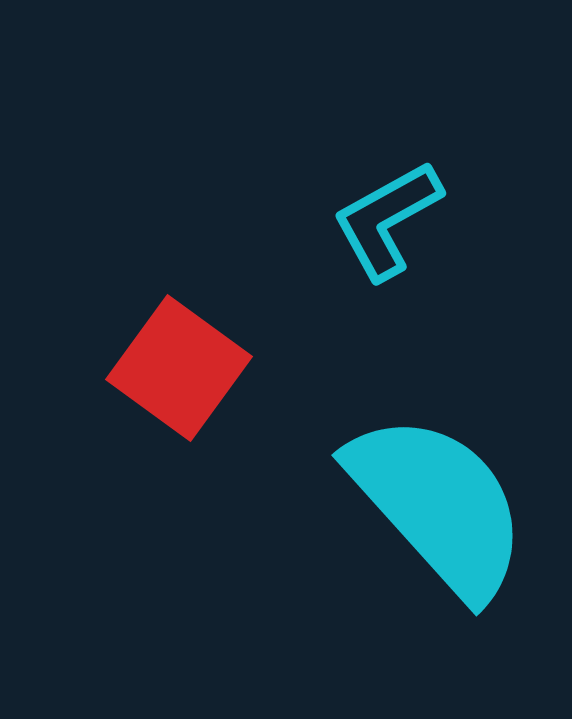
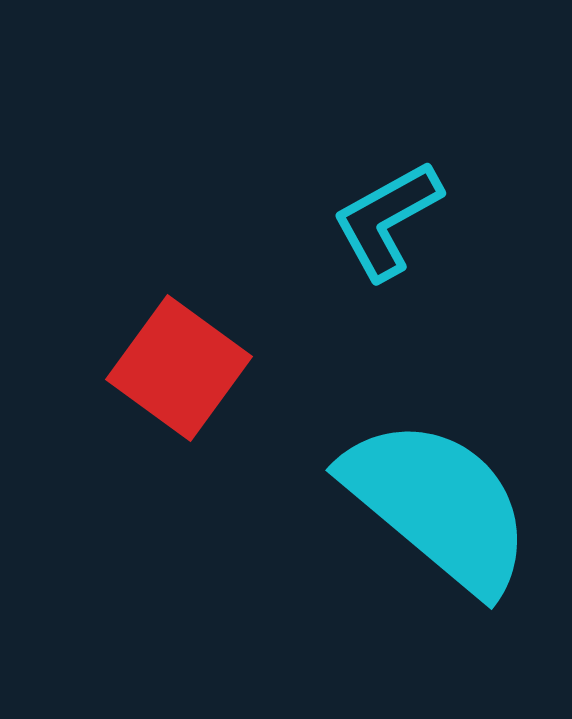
cyan semicircle: rotated 8 degrees counterclockwise
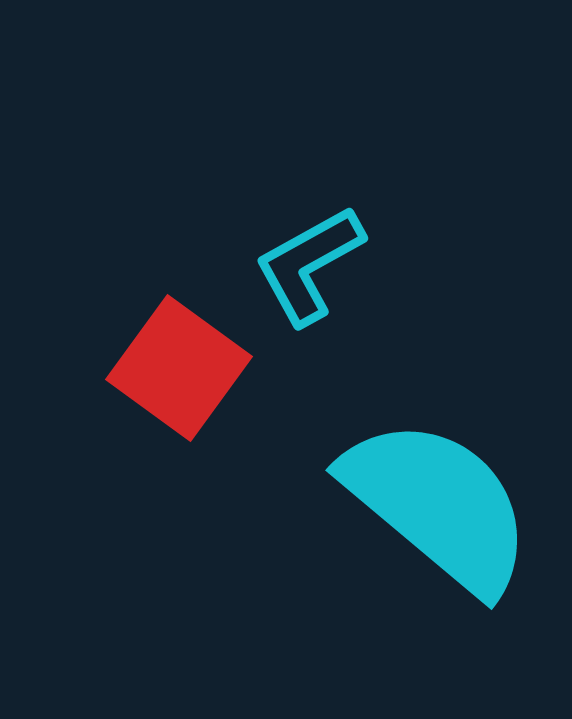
cyan L-shape: moved 78 px left, 45 px down
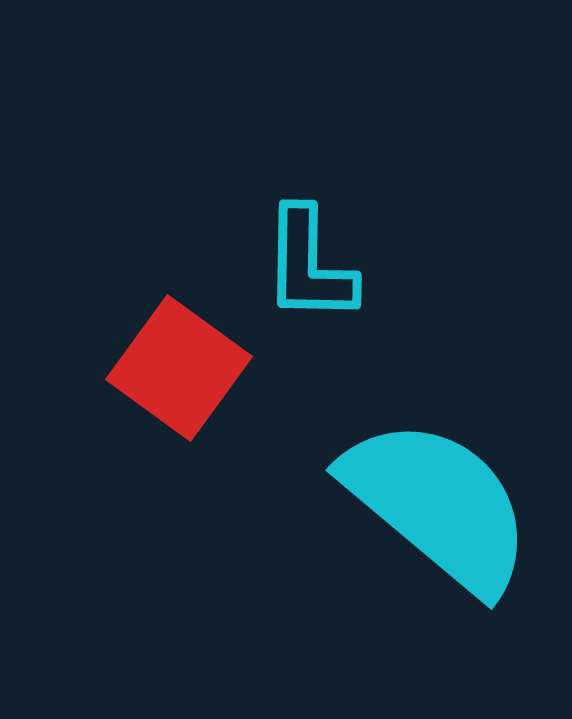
cyan L-shape: rotated 60 degrees counterclockwise
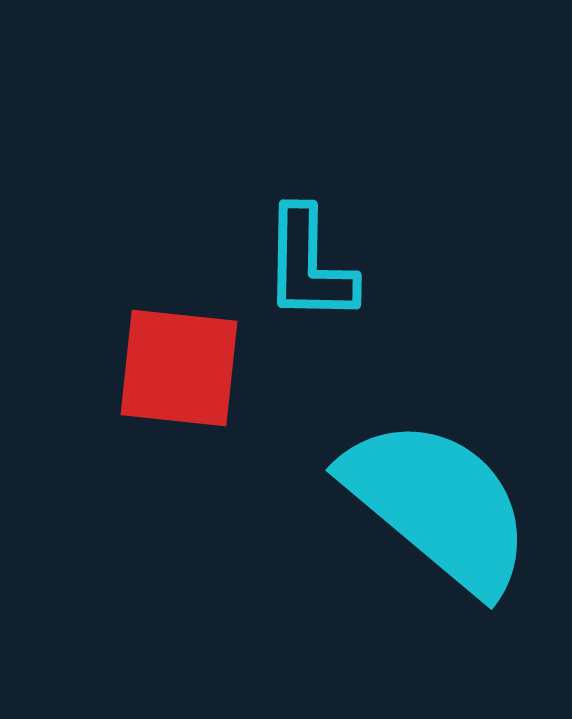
red square: rotated 30 degrees counterclockwise
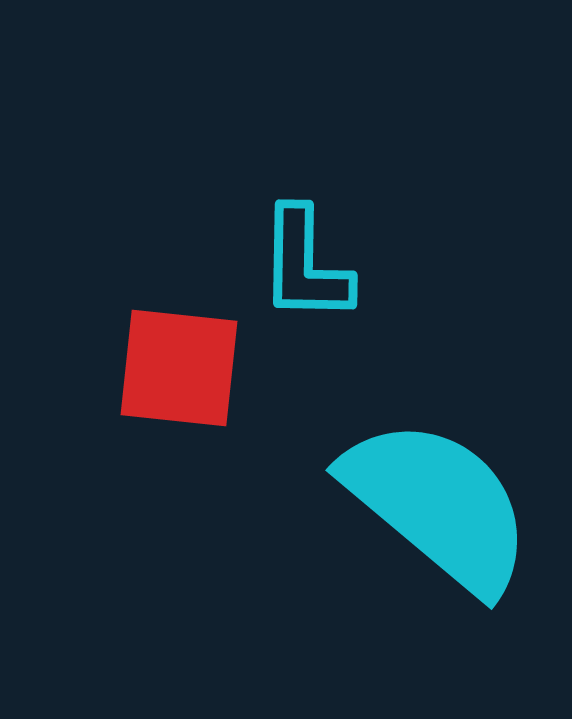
cyan L-shape: moved 4 px left
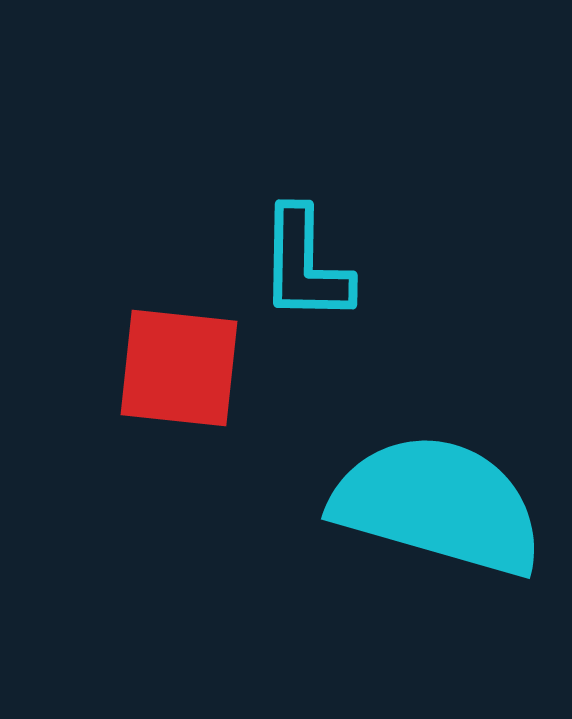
cyan semicircle: rotated 24 degrees counterclockwise
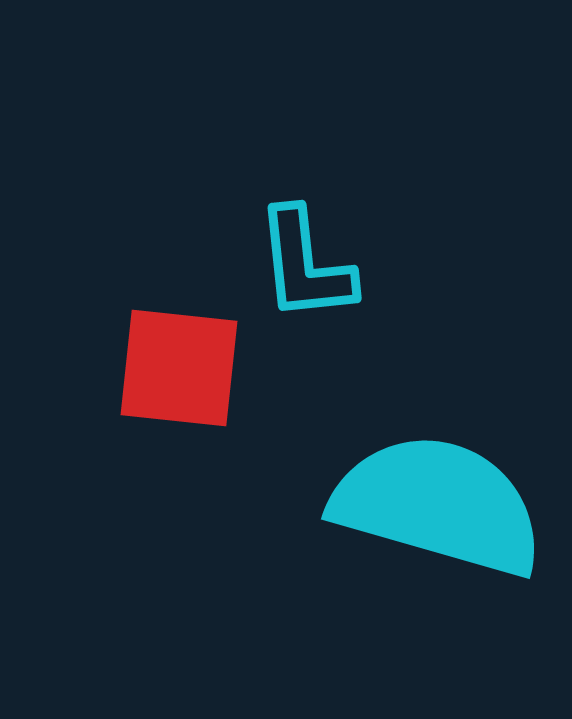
cyan L-shape: rotated 7 degrees counterclockwise
